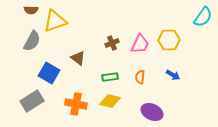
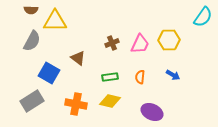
yellow triangle: rotated 20 degrees clockwise
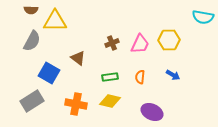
cyan semicircle: rotated 65 degrees clockwise
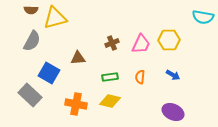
yellow triangle: moved 3 px up; rotated 15 degrees counterclockwise
pink trapezoid: moved 1 px right
brown triangle: rotated 42 degrees counterclockwise
gray rectangle: moved 2 px left, 6 px up; rotated 75 degrees clockwise
purple ellipse: moved 21 px right
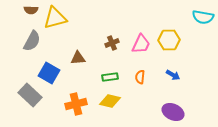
orange cross: rotated 25 degrees counterclockwise
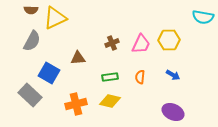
yellow triangle: rotated 10 degrees counterclockwise
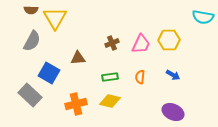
yellow triangle: rotated 35 degrees counterclockwise
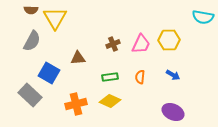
brown cross: moved 1 px right, 1 px down
yellow diamond: rotated 10 degrees clockwise
